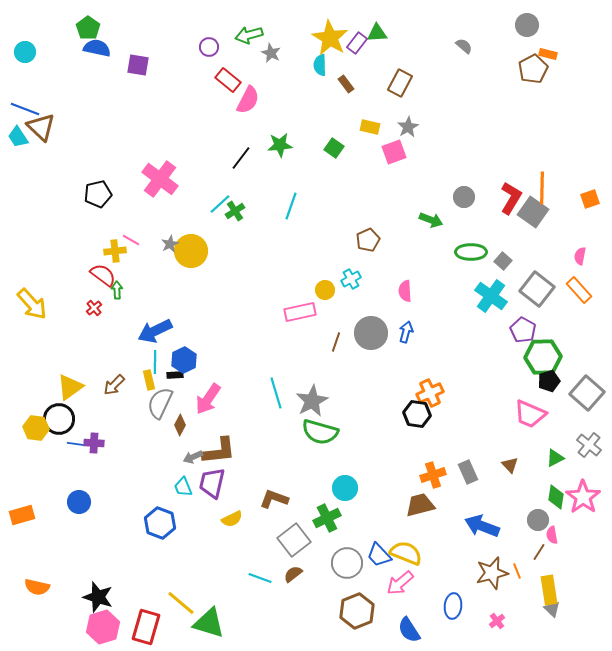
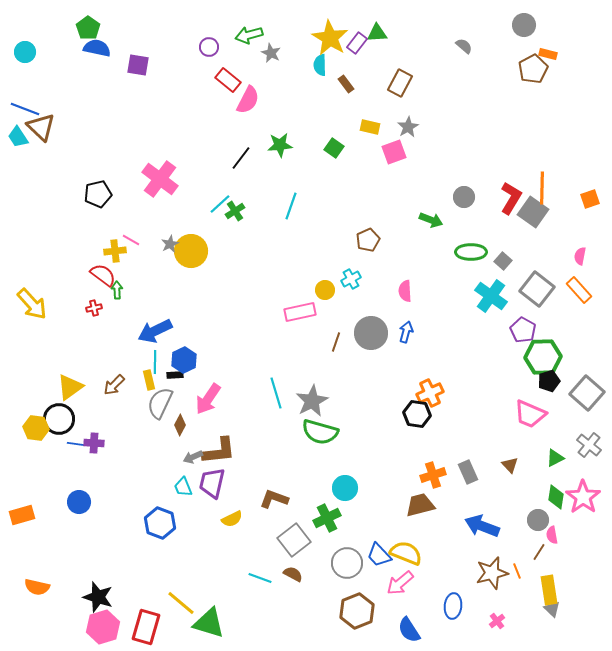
gray circle at (527, 25): moved 3 px left
red cross at (94, 308): rotated 28 degrees clockwise
brown semicircle at (293, 574): rotated 66 degrees clockwise
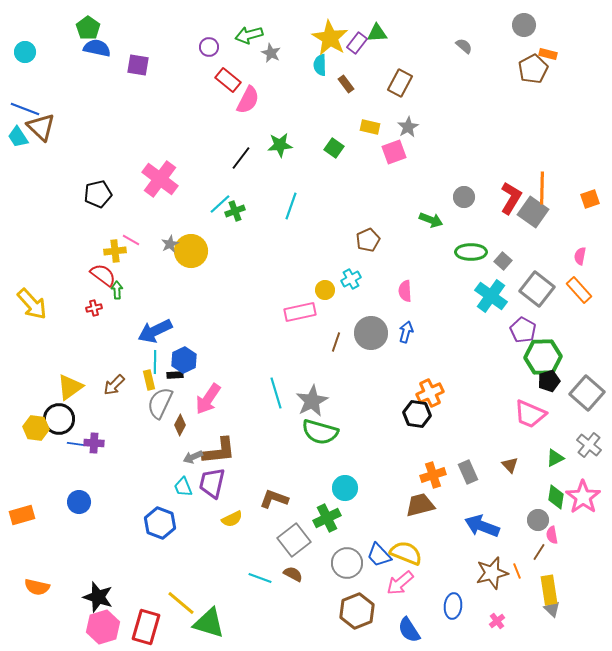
green cross at (235, 211): rotated 12 degrees clockwise
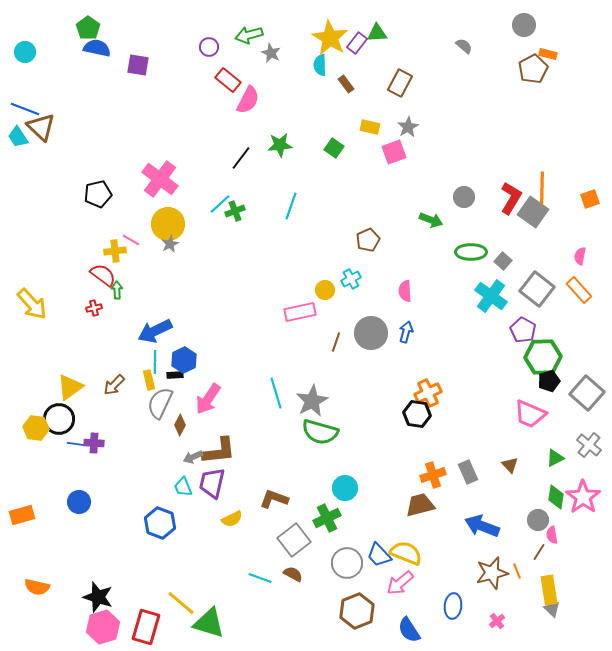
yellow circle at (191, 251): moved 23 px left, 27 px up
orange cross at (430, 393): moved 2 px left
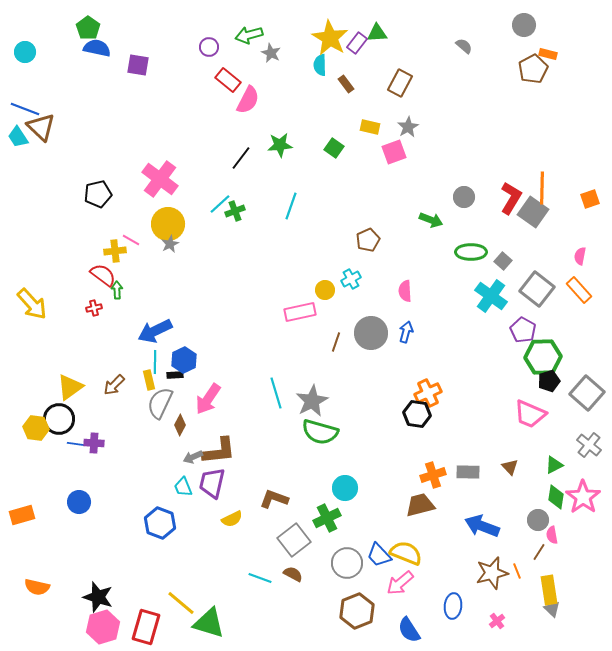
green triangle at (555, 458): moved 1 px left, 7 px down
brown triangle at (510, 465): moved 2 px down
gray rectangle at (468, 472): rotated 65 degrees counterclockwise
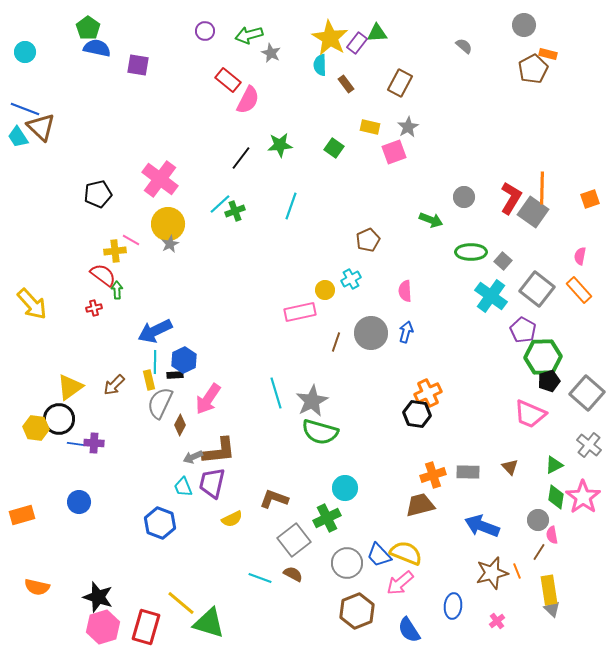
purple circle at (209, 47): moved 4 px left, 16 px up
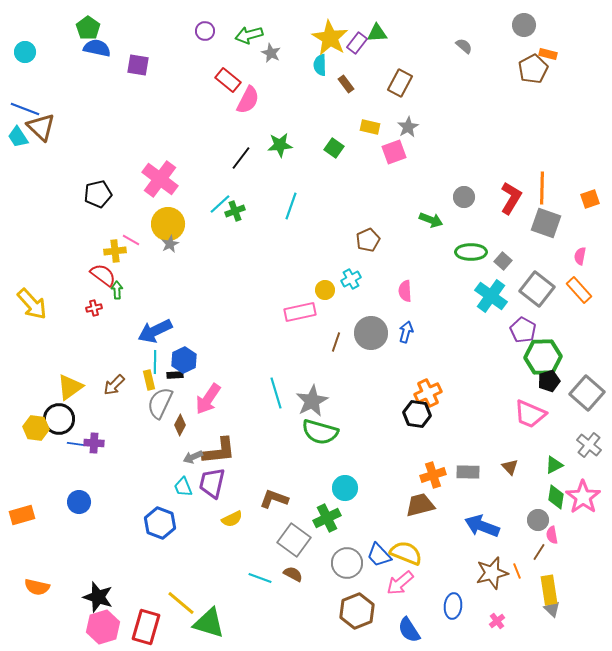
gray square at (533, 212): moved 13 px right, 11 px down; rotated 16 degrees counterclockwise
gray square at (294, 540): rotated 16 degrees counterclockwise
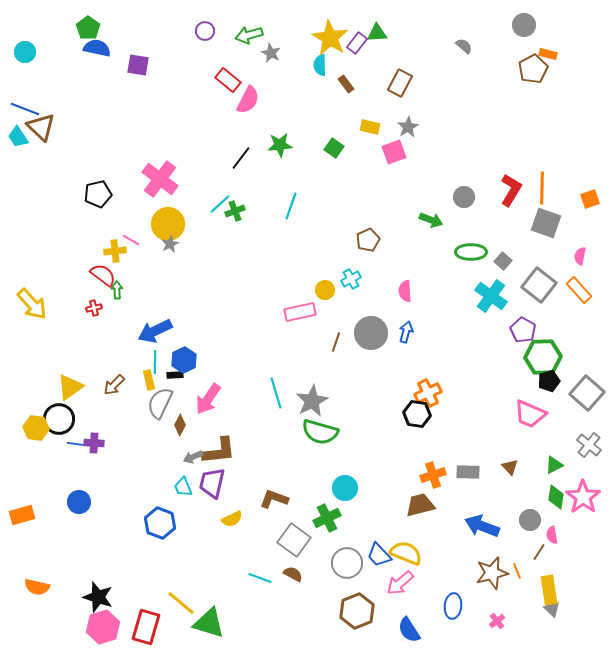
red L-shape at (511, 198): moved 8 px up
gray square at (537, 289): moved 2 px right, 4 px up
gray circle at (538, 520): moved 8 px left
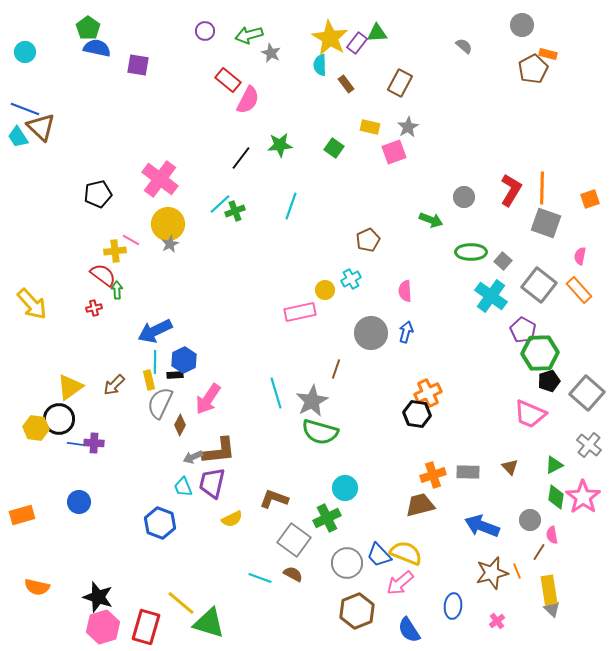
gray circle at (524, 25): moved 2 px left
brown line at (336, 342): moved 27 px down
green hexagon at (543, 357): moved 3 px left, 4 px up
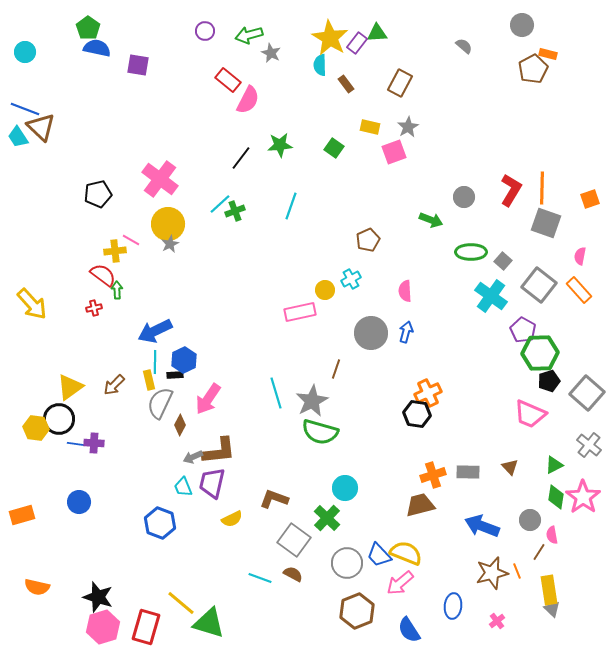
green cross at (327, 518): rotated 20 degrees counterclockwise
